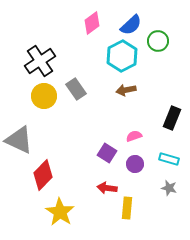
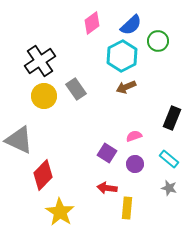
brown arrow: moved 3 px up; rotated 12 degrees counterclockwise
cyan rectangle: rotated 24 degrees clockwise
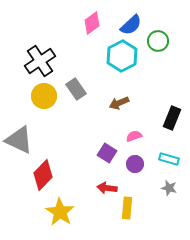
brown arrow: moved 7 px left, 16 px down
cyan rectangle: rotated 24 degrees counterclockwise
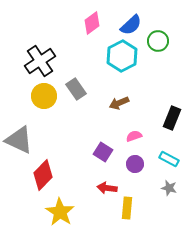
purple square: moved 4 px left, 1 px up
cyan rectangle: rotated 12 degrees clockwise
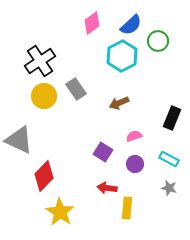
red diamond: moved 1 px right, 1 px down
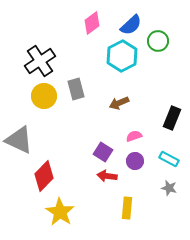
gray rectangle: rotated 20 degrees clockwise
purple circle: moved 3 px up
red arrow: moved 12 px up
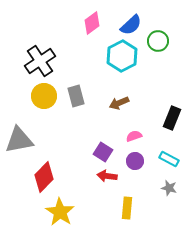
gray rectangle: moved 7 px down
gray triangle: rotated 36 degrees counterclockwise
red diamond: moved 1 px down
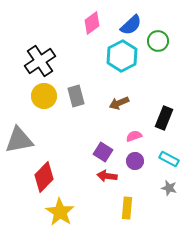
black rectangle: moved 8 px left
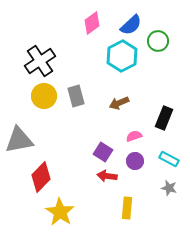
red diamond: moved 3 px left
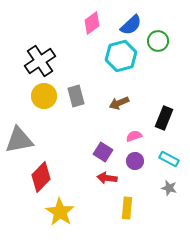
cyan hexagon: moved 1 px left; rotated 12 degrees clockwise
red arrow: moved 2 px down
